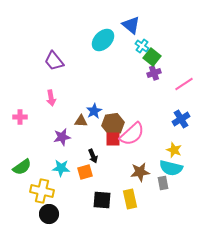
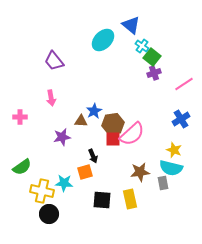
cyan star: moved 3 px right, 15 px down
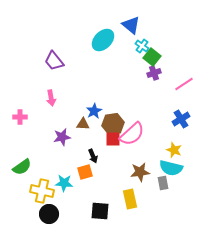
brown triangle: moved 2 px right, 3 px down
black square: moved 2 px left, 11 px down
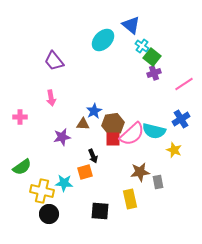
cyan semicircle: moved 17 px left, 37 px up
gray rectangle: moved 5 px left, 1 px up
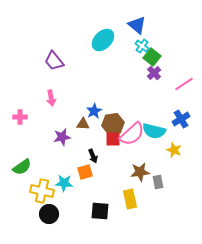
blue triangle: moved 6 px right
purple cross: rotated 24 degrees counterclockwise
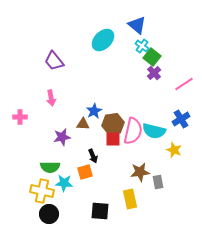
pink semicircle: moved 1 px right, 3 px up; rotated 36 degrees counterclockwise
green semicircle: moved 28 px right; rotated 36 degrees clockwise
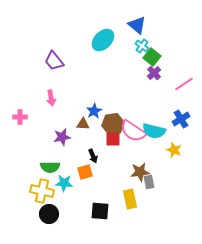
pink semicircle: rotated 112 degrees clockwise
gray rectangle: moved 9 px left
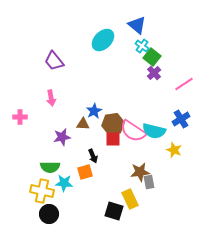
yellow rectangle: rotated 12 degrees counterclockwise
black square: moved 14 px right; rotated 12 degrees clockwise
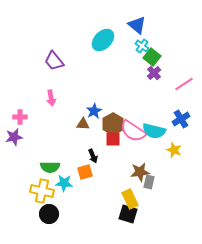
brown hexagon: rotated 20 degrees counterclockwise
purple star: moved 48 px left
gray rectangle: rotated 24 degrees clockwise
black square: moved 14 px right, 3 px down
